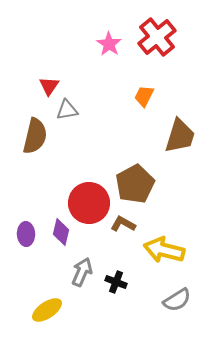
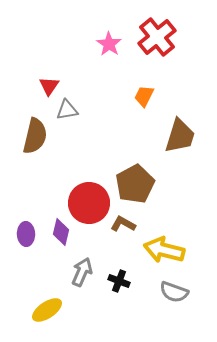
black cross: moved 3 px right, 1 px up
gray semicircle: moved 3 px left, 8 px up; rotated 52 degrees clockwise
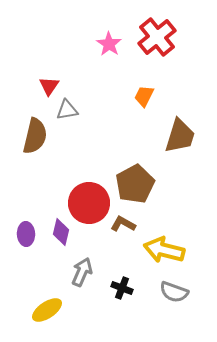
black cross: moved 3 px right, 7 px down
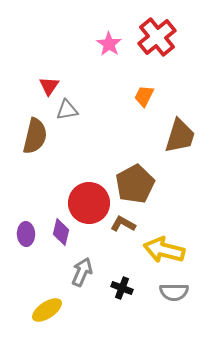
gray semicircle: rotated 20 degrees counterclockwise
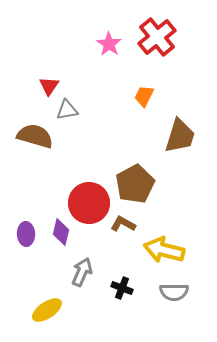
brown semicircle: rotated 87 degrees counterclockwise
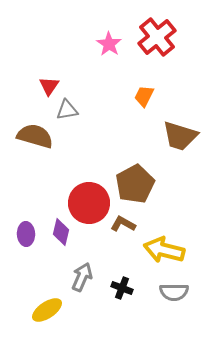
brown trapezoid: rotated 90 degrees clockwise
gray arrow: moved 5 px down
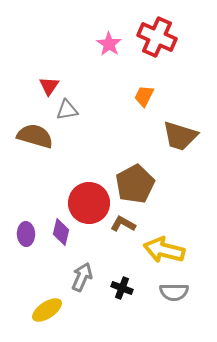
red cross: rotated 27 degrees counterclockwise
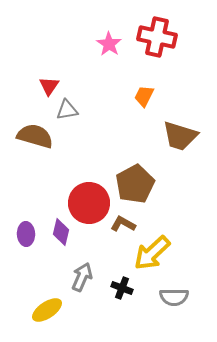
red cross: rotated 12 degrees counterclockwise
yellow arrow: moved 12 px left, 3 px down; rotated 57 degrees counterclockwise
gray semicircle: moved 5 px down
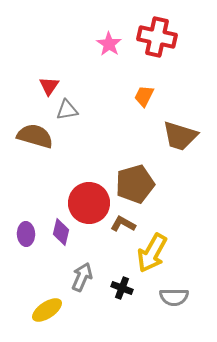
brown pentagon: rotated 12 degrees clockwise
yellow arrow: rotated 18 degrees counterclockwise
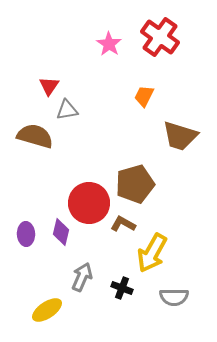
red cross: moved 3 px right; rotated 24 degrees clockwise
